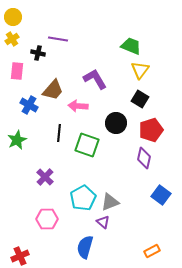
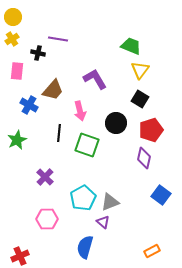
pink arrow: moved 2 px right, 5 px down; rotated 108 degrees counterclockwise
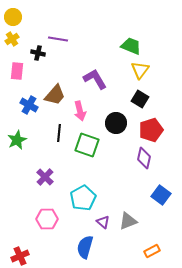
brown trapezoid: moved 2 px right, 5 px down
gray triangle: moved 18 px right, 19 px down
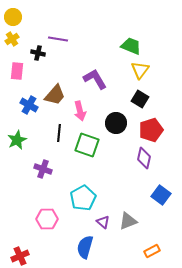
purple cross: moved 2 px left, 8 px up; rotated 24 degrees counterclockwise
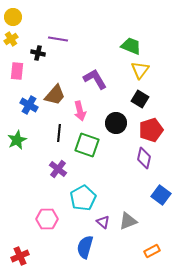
yellow cross: moved 1 px left
purple cross: moved 15 px right; rotated 18 degrees clockwise
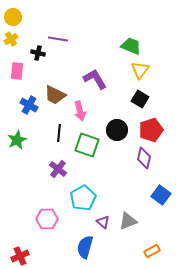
brown trapezoid: rotated 75 degrees clockwise
black circle: moved 1 px right, 7 px down
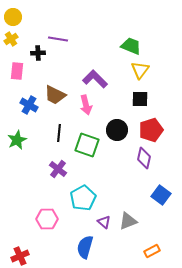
black cross: rotated 16 degrees counterclockwise
purple L-shape: rotated 15 degrees counterclockwise
black square: rotated 30 degrees counterclockwise
pink arrow: moved 6 px right, 6 px up
purple triangle: moved 1 px right
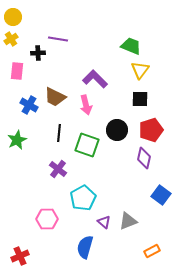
brown trapezoid: moved 2 px down
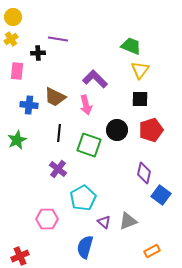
blue cross: rotated 24 degrees counterclockwise
green square: moved 2 px right
purple diamond: moved 15 px down
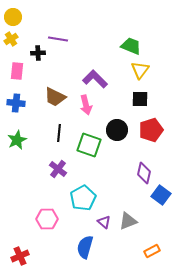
blue cross: moved 13 px left, 2 px up
